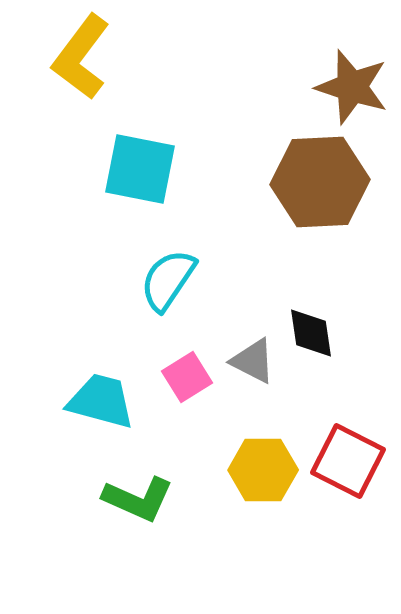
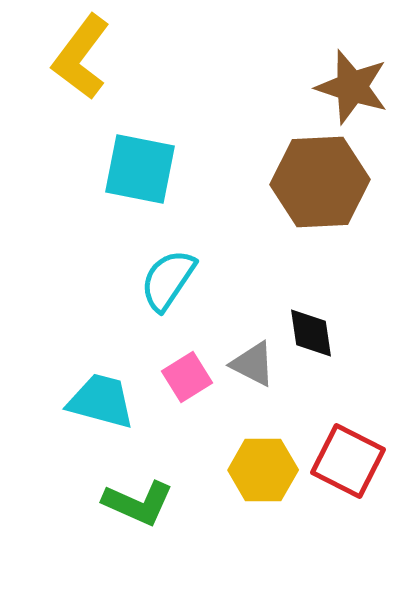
gray triangle: moved 3 px down
green L-shape: moved 4 px down
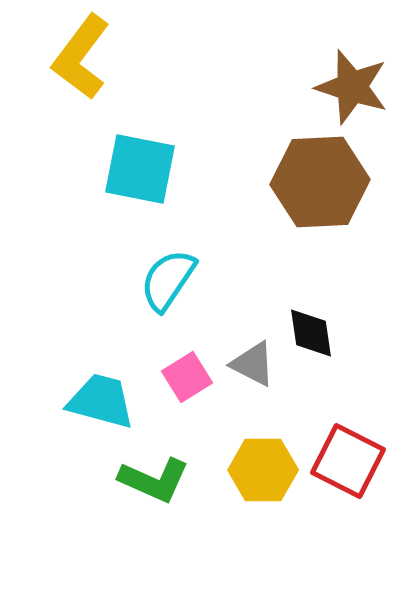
green L-shape: moved 16 px right, 23 px up
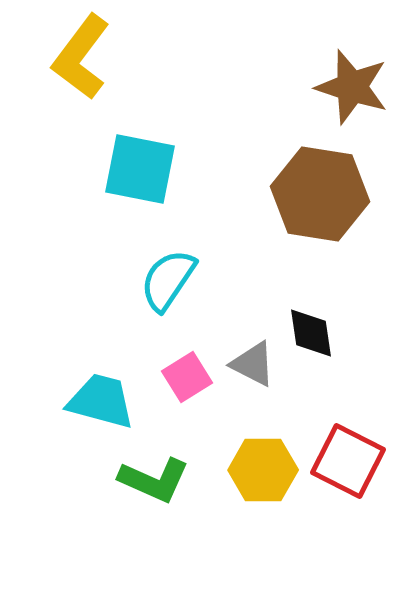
brown hexagon: moved 12 px down; rotated 12 degrees clockwise
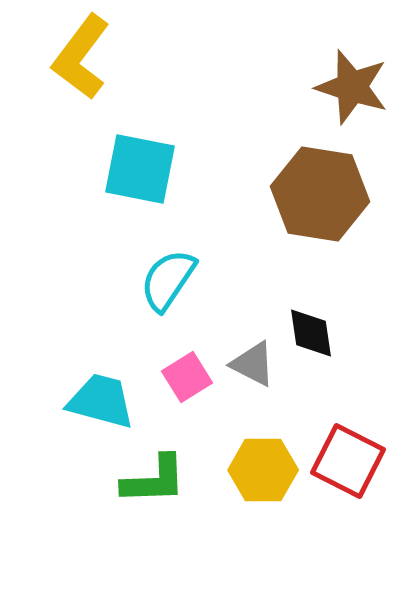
green L-shape: rotated 26 degrees counterclockwise
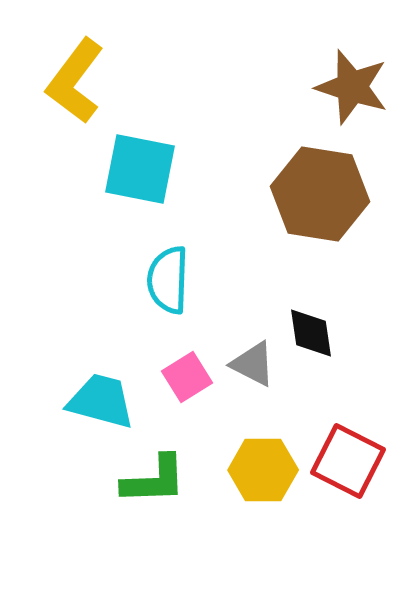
yellow L-shape: moved 6 px left, 24 px down
cyan semicircle: rotated 32 degrees counterclockwise
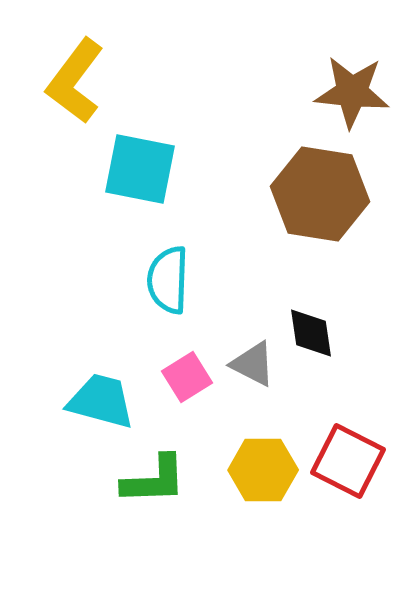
brown star: moved 5 px down; rotated 12 degrees counterclockwise
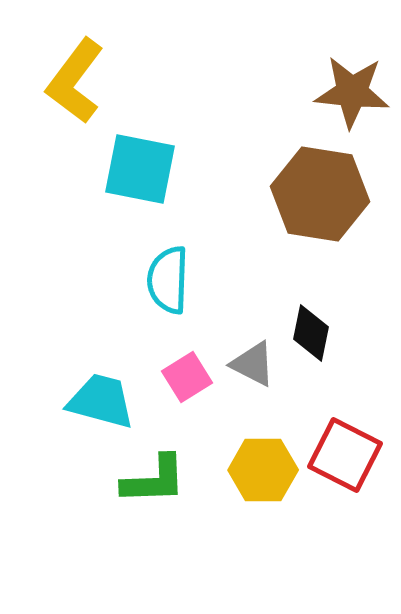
black diamond: rotated 20 degrees clockwise
red square: moved 3 px left, 6 px up
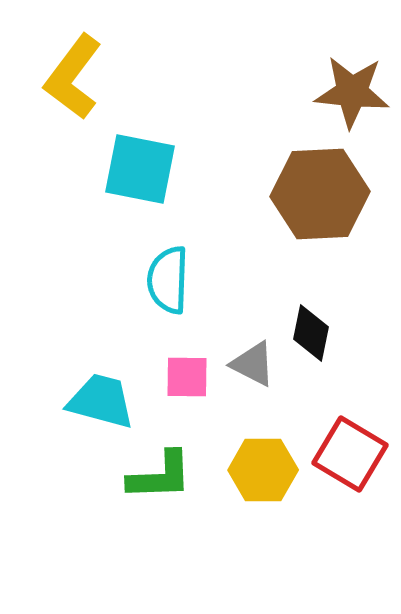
yellow L-shape: moved 2 px left, 4 px up
brown hexagon: rotated 12 degrees counterclockwise
pink square: rotated 33 degrees clockwise
red square: moved 5 px right, 1 px up; rotated 4 degrees clockwise
green L-shape: moved 6 px right, 4 px up
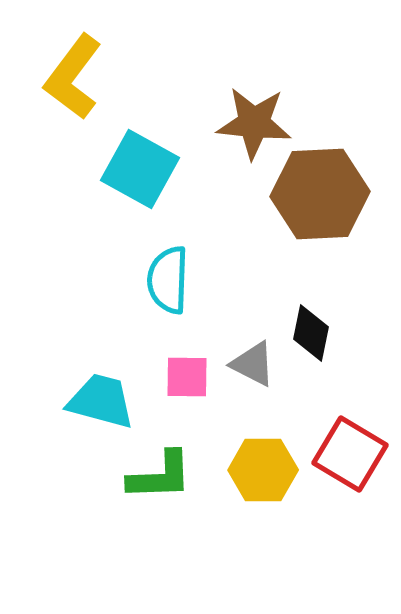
brown star: moved 98 px left, 31 px down
cyan square: rotated 18 degrees clockwise
